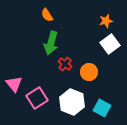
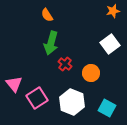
orange star: moved 7 px right, 10 px up
orange circle: moved 2 px right, 1 px down
cyan square: moved 5 px right
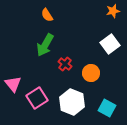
green arrow: moved 6 px left, 2 px down; rotated 15 degrees clockwise
pink triangle: moved 1 px left
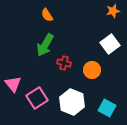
red cross: moved 1 px left, 1 px up; rotated 24 degrees counterclockwise
orange circle: moved 1 px right, 3 px up
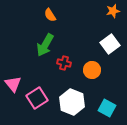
orange semicircle: moved 3 px right
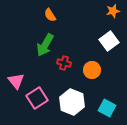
white square: moved 1 px left, 3 px up
pink triangle: moved 3 px right, 3 px up
